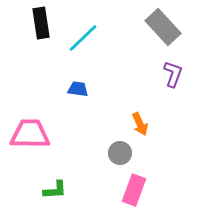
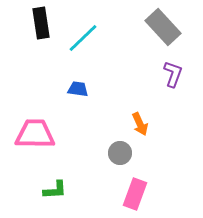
pink trapezoid: moved 5 px right
pink rectangle: moved 1 px right, 4 px down
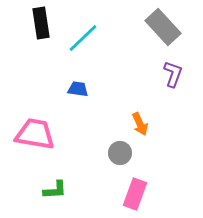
pink trapezoid: rotated 9 degrees clockwise
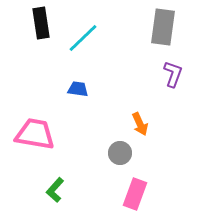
gray rectangle: rotated 51 degrees clockwise
green L-shape: rotated 135 degrees clockwise
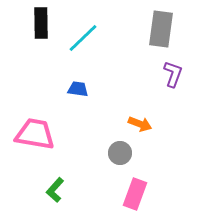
black rectangle: rotated 8 degrees clockwise
gray rectangle: moved 2 px left, 2 px down
orange arrow: rotated 45 degrees counterclockwise
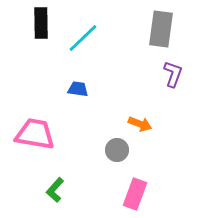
gray circle: moved 3 px left, 3 px up
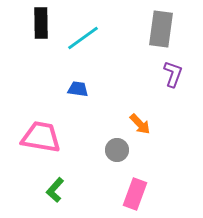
cyan line: rotated 8 degrees clockwise
orange arrow: rotated 25 degrees clockwise
pink trapezoid: moved 6 px right, 3 px down
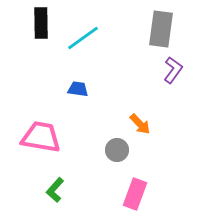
purple L-shape: moved 4 px up; rotated 16 degrees clockwise
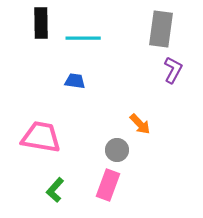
cyan line: rotated 36 degrees clockwise
purple L-shape: rotated 8 degrees counterclockwise
blue trapezoid: moved 3 px left, 8 px up
pink rectangle: moved 27 px left, 9 px up
